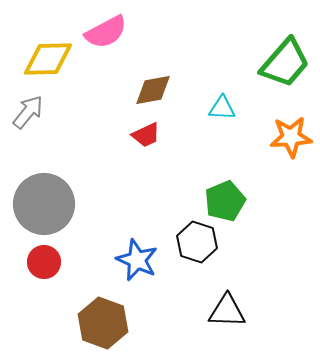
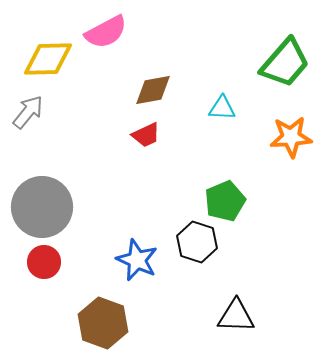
gray circle: moved 2 px left, 3 px down
black triangle: moved 9 px right, 5 px down
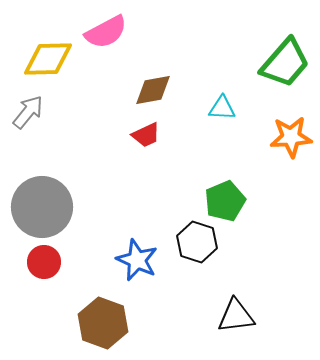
black triangle: rotated 9 degrees counterclockwise
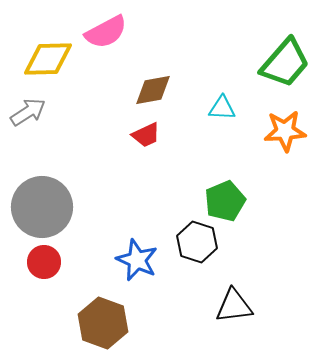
gray arrow: rotated 18 degrees clockwise
orange star: moved 6 px left, 6 px up
black triangle: moved 2 px left, 10 px up
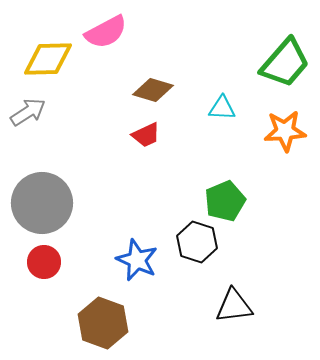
brown diamond: rotated 27 degrees clockwise
gray circle: moved 4 px up
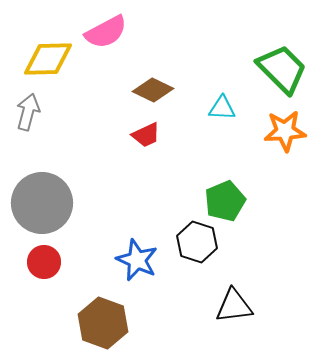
green trapezoid: moved 3 px left, 6 px down; rotated 86 degrees counterclockwise
brown diamond: rotated 9 degrees clockwise
gray arrow: rotated 42 degrees counterclockwise
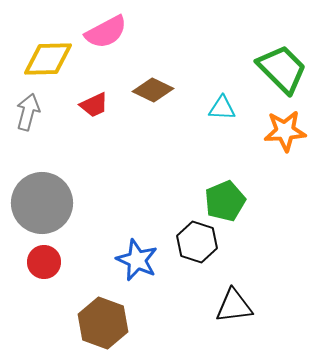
red trapezoid: moved 52 px left, 30 px up
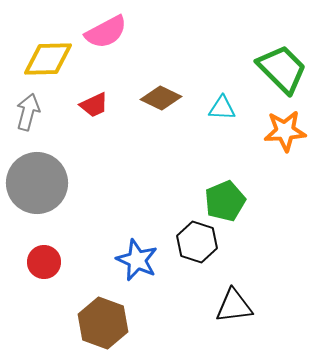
brown diamond: moved 8 px right, 8 px down
gray circle: moved 5 px left, 20 px up
